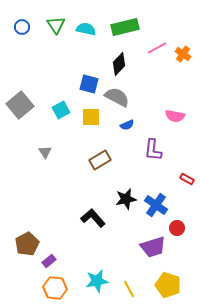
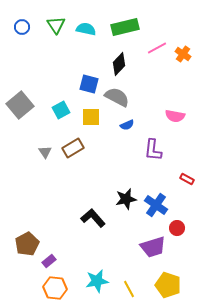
brown rectangle: moved 27 px left, 12 px up
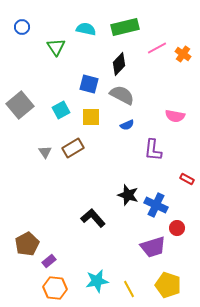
green triangle: moved 22 px down
gray semicircle: moved 5 px right, 2 px up
black star: moved 2 px right, 4 px up; rotated 30 degrees clockwise
blue cross: rotated 10 degrees counterclockwise
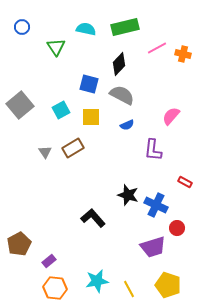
orange cross: rotated 21 degrees counterclockwise
pink semicircle: moved 4 px left; rotated 120 degrees clockwise
red rectangle: moved 2 px left, 3 px down
brown pentagon: moved 8 px left
